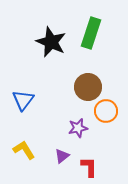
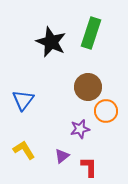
purple star: moved 2 px right, 1 px down
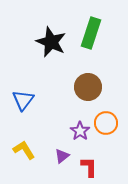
orange circle: moved 12 px down
purple star: moved 2 px down; rotated 24 degrees counterclockwise
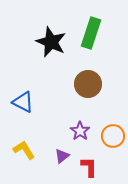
brown circle: moved 3 px up
blue triangle: moved 2 px down; rotated 40 degrees counterclockwise
orange circle: moved 7 px right, 13 px down
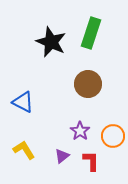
red L-shape: moved 2 px right, 6 px up
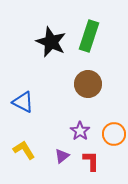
green rectangle: moved 2 px left, 3 px down
orange circle: moved 1 px right, 2 px up
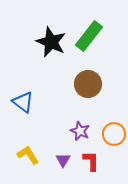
green rectangle: rotated 20 degrees clockwise
blue triangle: rotated 10 degrees clockwise
purple star: rotated 12 degrees counterclockwise
yellow L-shape: moved 4 px right, 5 px down
purple triangle: moved 1 px right, 4 px down; rotated 21 degrees counterclockwise
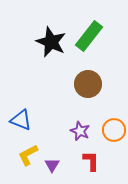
blue triangle: moved 2 px left, 18 px down; rotated 15 degrees counterclockwise
orange circle: moved 4 px up
yellow L-shape: rotated 85 degrees counterclockwise
purple triangle: moved 11 px left, 5 px down
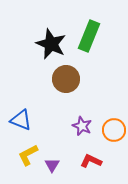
green rectangle: rotated 16 degrees counterclockwise
black star: moved 2 px down
brown circle: moved 22 px left, 5 px up
purple star: moved 2 px right, 5 px up
red L-shape: rotated 65 degrees counterclockwise
